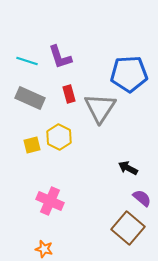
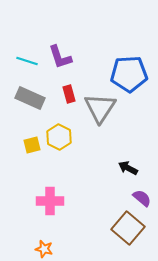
pink cross: rotated 24 degrees counterclockwise
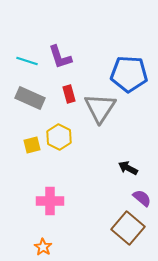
blue pentagon: rotated 6 degrees clockwise
orange star: moved 1 px left, 2 px up; rotated 18 degrees clockwise
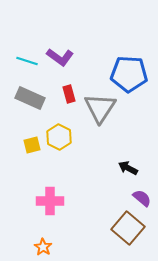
purple L-shape: rotated 36 degrees counterclockwise
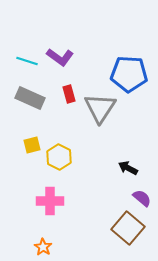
yellow hexagon: moved 20 px down
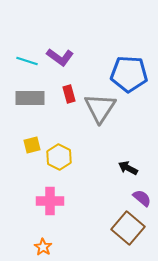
gray rectangle: rotated 24 degrees counterclockwise
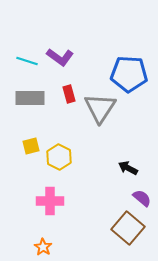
yellow square: moved 1 px left, 1 px down
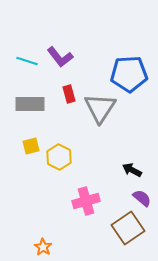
purple L-shape: rotated 16 degrees clockwise
blue pentagon: rotated 6 degrees counterclockwise
gray rectangle: moved 6 px down
black arrow: moved 4 px right, 2 px down
pink cross: moved 36 px right; rotated 16 degrees counterclockwise
brown square: rotated 16 degrees clockwise
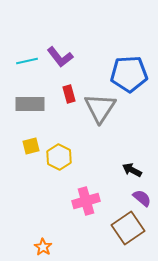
cyan line: rotated 30 degrees counterclockwise
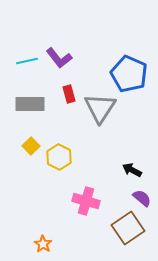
purple L-shape: moved 1 px left, 1 px down
blue pentagon: rotated 27 degrees clockwise
yellow square: rotated 30 degrees counterclockwise
pink cross: rotated 32 degrees clockwise
orange star: moved 3 px up
